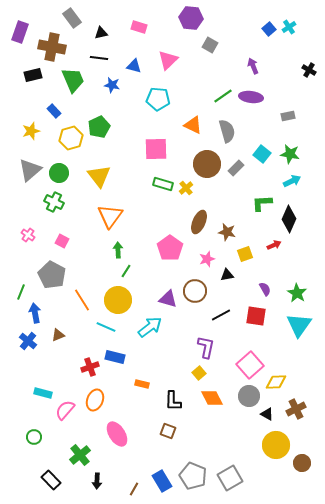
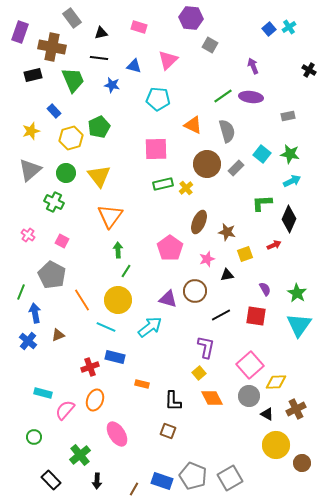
green circle at (59, 173): moved 7 px right
green rectangle at (163, 184): rotated 30 degrees counterclockwise
blue rectangle at (162, 481): rotated 40 degrees counterclockwise
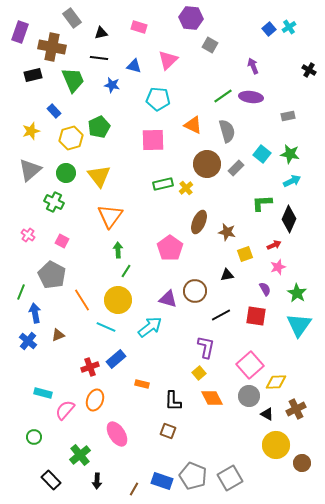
pink square at (156, 149): moved 3 px left, 9 px up
pink star at (207, 259): moved 71 px right, 8 px down
blue rectangle at (115, 357): moved 1 px right, 2 px down; rotated 54 degrees counterclockwise
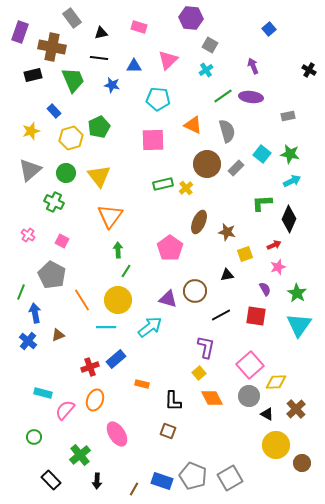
cyan cross at (289, 27): moved 83 px left, 43 px down
blue triangle at (134, 66): rotated 14 degrees counterclockwise
cyan line at (106, 327): rotated 24 degrees counterclockwise
brown cross at (296, 409): rotated 18 degrees counterclockwise
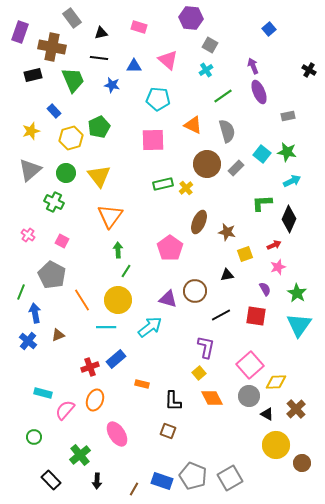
pink triangle at (168, 60): rotated 35 degrees counterclockwise
purple ellipse at (251, 97): moved 8 px right, 5 px up; rotated 60 degrees clockwise
green star at (290, 154): moved 3 px left, 2 px up
